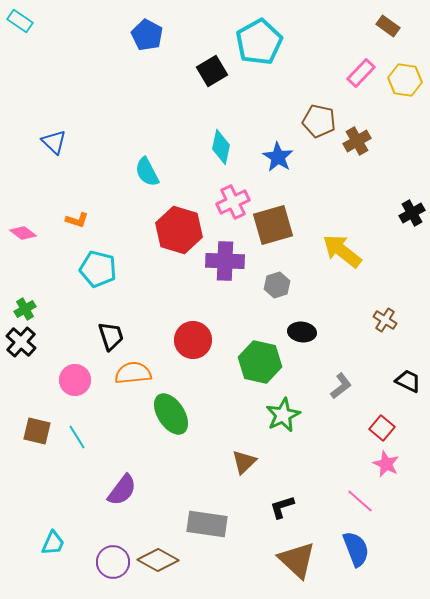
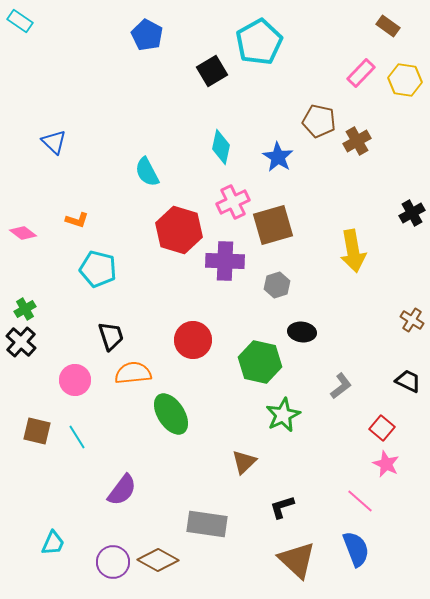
yellow arrow at (342, 251): moved 11 px right; rotated 138 degrees counterclockwise
brown cross at (385, 320): moved 27 px right
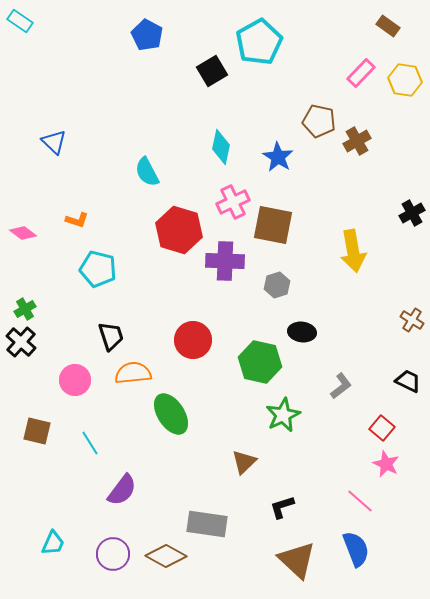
brown square at (273, 225): rotated 27 degrees clockwise
cyan line at (77, 437): moved 13 px right, 6 px down
brown diamond at (158, 560): moved 8 px right, 4 px up
purple circle at (113, 562): moved 8 px up
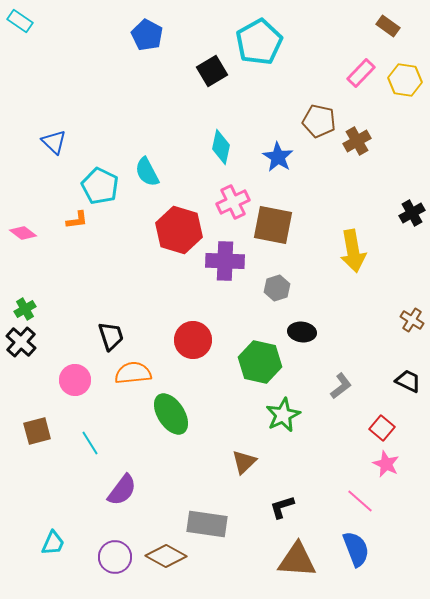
orange L-shape at (77, 220): rotated 25 degrees counterclockwise
cyan pentagon at (98, 269): moved 2 px right, 83 px up; rotated 12 degrees clockwise
gray hexagon at (277, 285): moved 3 px down
brown square at (37, 431): rotated 28 degrees counterclockwise
purple circle at (113, 554): moved 2 px right, 3 px down
brown triangle at (297, 560): rotated 39 degrees counterclockwise
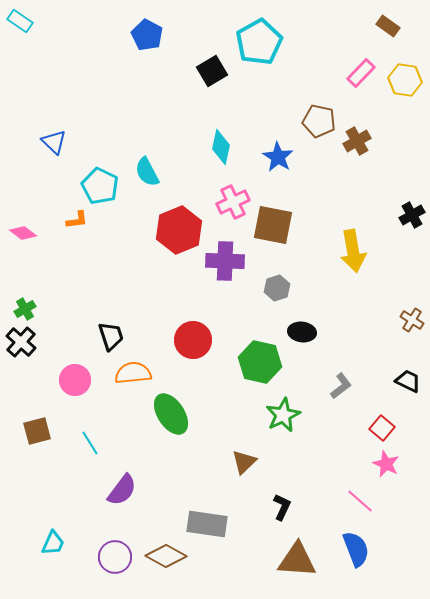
black cross at (412, 213): moved 2 px down
red hexagon at (179, 230): rotated 21 degrees clockwise
black L-shape at (282, 507): rotated 132 degrees clockwise
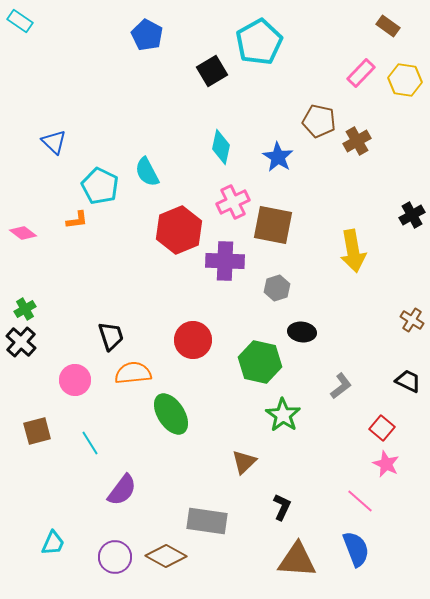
green star at (283, 415): rotated 12 degrees counterclockwise
gray rectangle at (207, 524): moved 3 px up
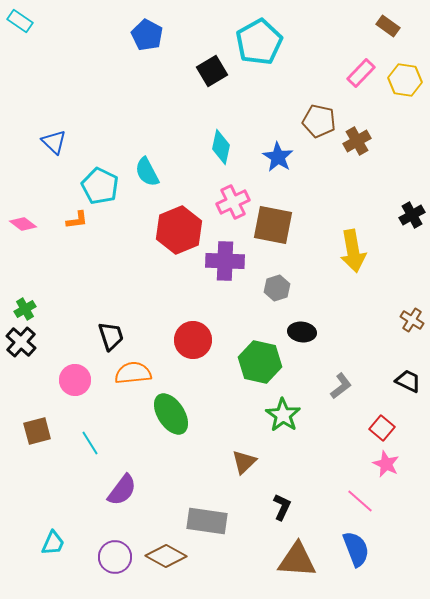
pink diamond at (23, 233): moved 9 px up
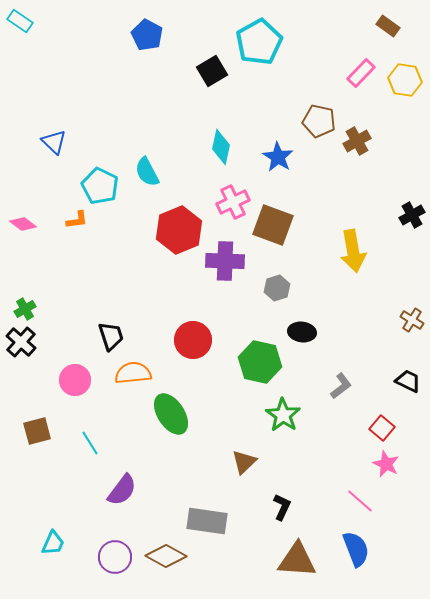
brown square at (273, 225): rotated 9 degrees clockwise
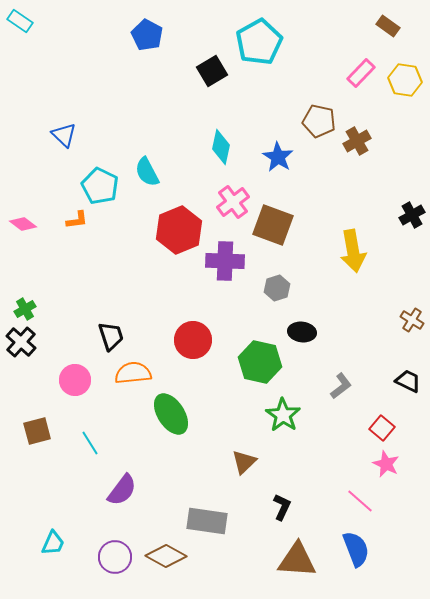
blue triangle at (54, 142): moved 10 px right, 7 px up
pink cross at (233, 202): rotated 12 degrees counterclockwise
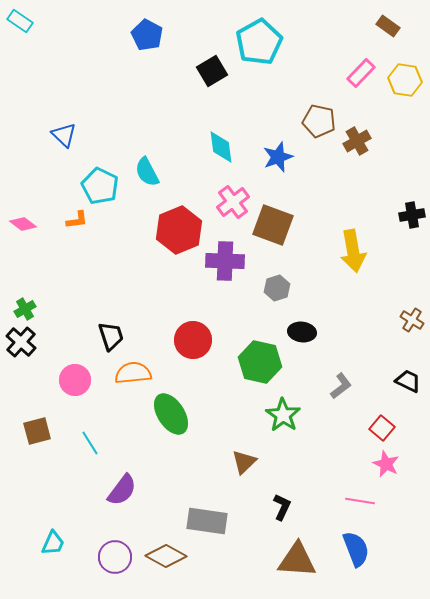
cyan diamond at (221, 147): rotated 20 degrees counterclockwise
blue star at (278, 157): rotated 20 degrees clockwise
black cross at (412, 215): rotated 20 degrees clockwise
pink line at (360, 501): rotated 32 degrees counterclockwise
